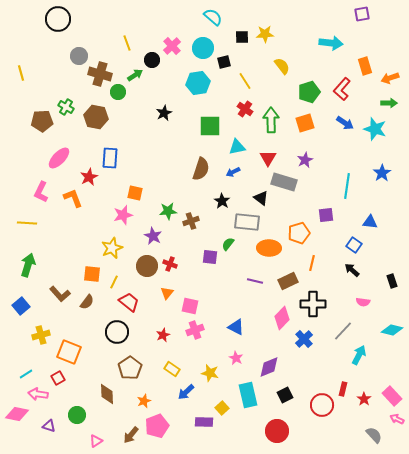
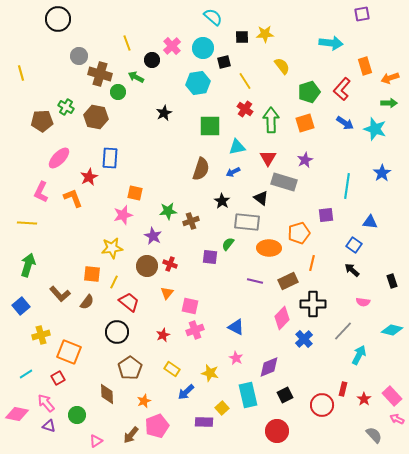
green arrow at (135, 75): moved 1 px right, 2 px down; rotated 119 degrees counterclockwise
yellow star at (112, 248): rotated 15 degrees clockwise
pink arrow at (38, 394): moved 8 px right, 9 px down; rotated 42 degrees clockwise
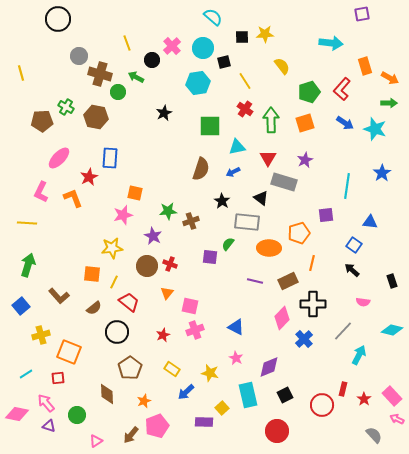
orange arrow at (390, 78): rotated 132 degrees counterclockwise
brown L-shape at (60, 294): moved 1 px left, 2 px down
brown semicircle at (87, 302): moved 7 px right, 6 px down; rotated 14 degrees clockwise
red square at (58, 378): rotated 24 degrees clockwise
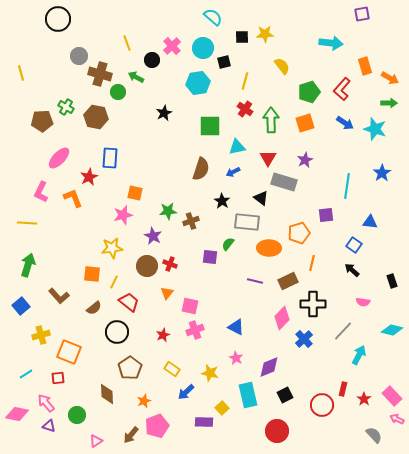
yellow line at (245, 81): rotated 48 degrees clockwise
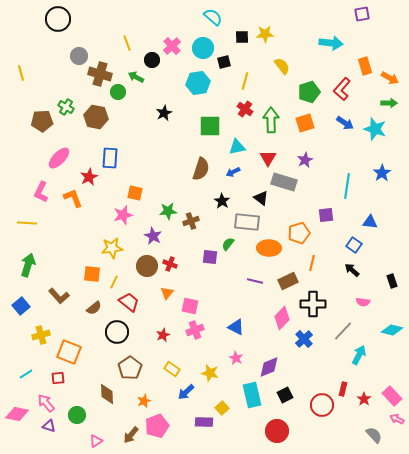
cyan rectangle at (248, 395): moved 4 px right
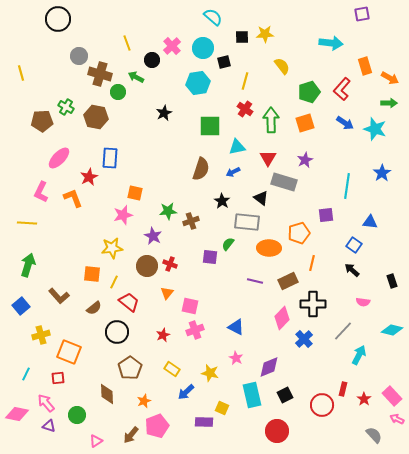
cyan line at (26, 374): rotated 32 degrees counterclockwise
yellow square at (222, 408): rotated 24 degrees counterclockwise
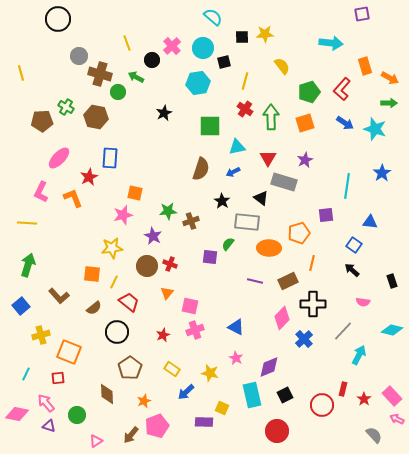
green arrow at (271, 120): moved 3 px up
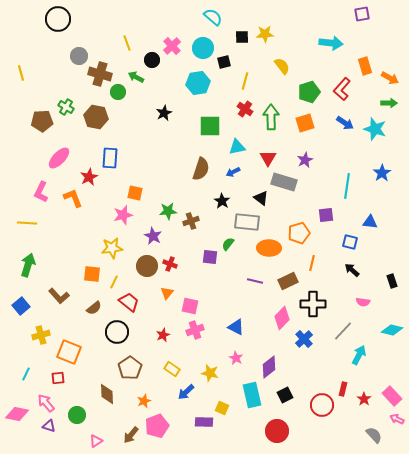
blue square at (354, 245): moved 4 px left, 3 px up; rotated 21 degrees counterclockwise
purple diamond at (269, 367): rotated 15 degrees counterclockwise
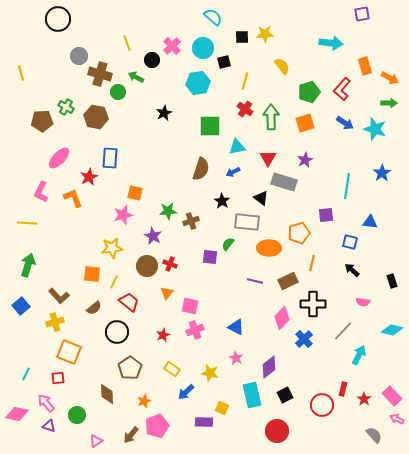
yellow cross at (41, 335): moved 14 px right, 13 px up
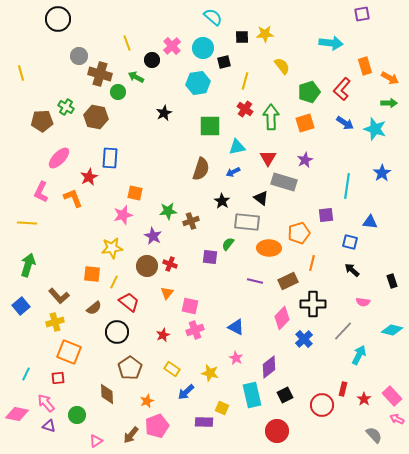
orange star at (144, 401): moved 3 px right
